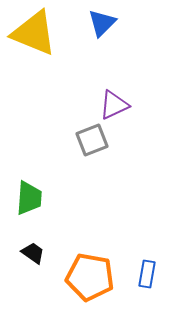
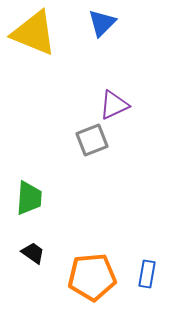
orange pentagon: moved 2 px right; rotated 15 degrees counterclockwise
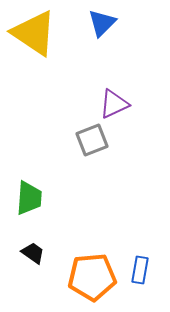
yellow triangle: rotated 12 degrees clockwise
purple triangle: moved 1 px up
blue rectangle: moved 7 px left, 4 px up
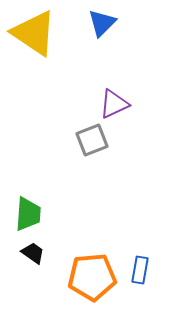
green trapezoid: moved 1 px left, 16 px down
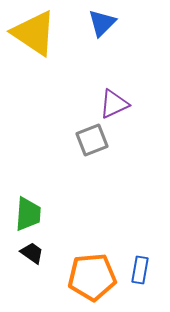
black trapezoid: moved 1 px left
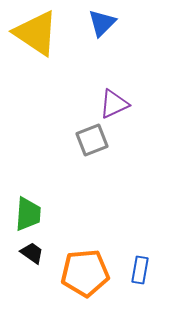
yellow triangle: moved 2 px right
orange pentagon: moved 7 px left, 4 px up
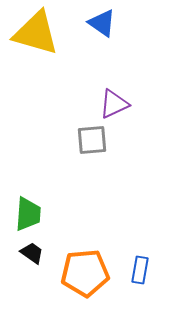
blue triangle: rotated 40 degrees counterclockwise
yellow triangle: rotated 18 degrees counterclockwise
gray square: rotated 16 degrees clockwise
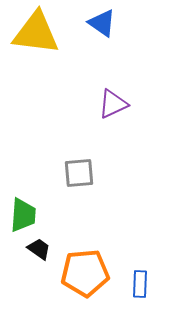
yellow triangle: rotated 9 degrees counterclockwise
purple triangle: moved 1 px left
gray square: moved 13 px left, 33 px down
green trapezoid: moved 5 px left, 1 px down
black trapezoid: moved 7 px right, 4 px up
blue rectangle: moved 14 px down; rotated 8 degrees counterclockwise
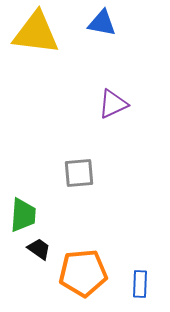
blue triangle: rotated 24 degrees counterclockwise
orange pentagon: moved 2 px left
